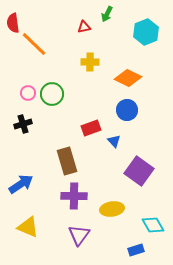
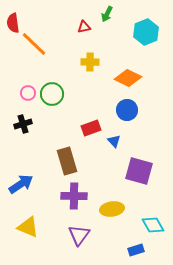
purple square: rotated 20 degrees counterclockwise
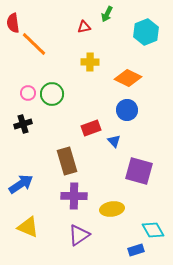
cyan diamond: moved 5 px down
purple triangle: rotated 20 degrees clockwise
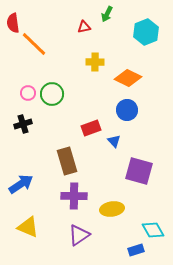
yellow cross: moved 5 px right
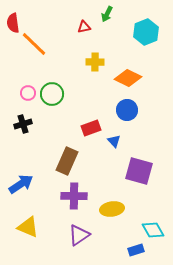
brown rectangle: rotated 40 degrees clockwise
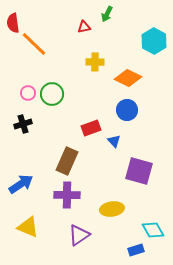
cyan hexagon: moved 8 px right, 9 px down; rotated 10 degrees counterclockwise
purple cross: moved 7 px left, 1 px up
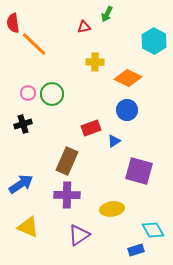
blue triangle: rotated 40 degrees clockwise
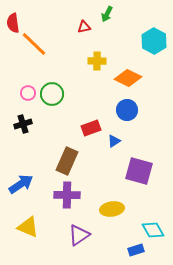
yellow cross: moved 2 px right, 1 px up
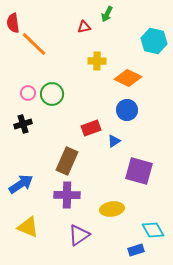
cyan hexagon: rotated 15 degrees counterclockwise
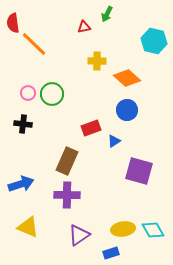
orange diamond: moved 1 px left; rotated 16 degrees clockwise
black cross: rotated 24 degrees clockwise
blue arrow: rotated 15 degrees clockwise
yellow ellipse: moved 11 px right, 20 px down
blue rectangle: moved 25 px left, 3 px down
